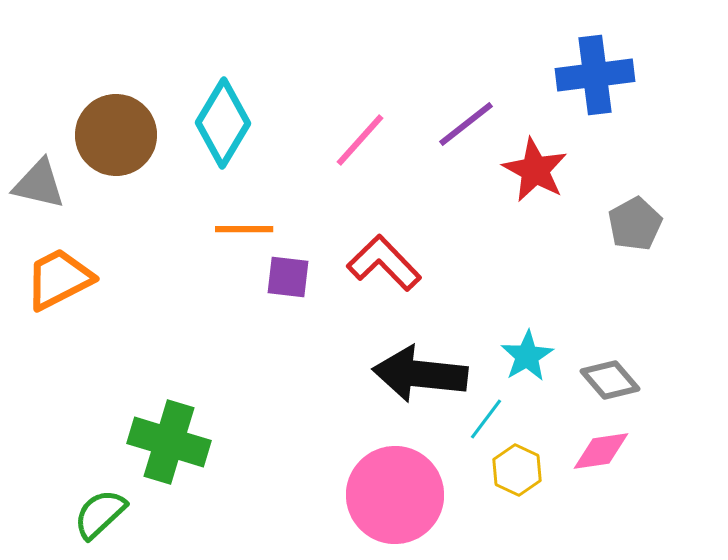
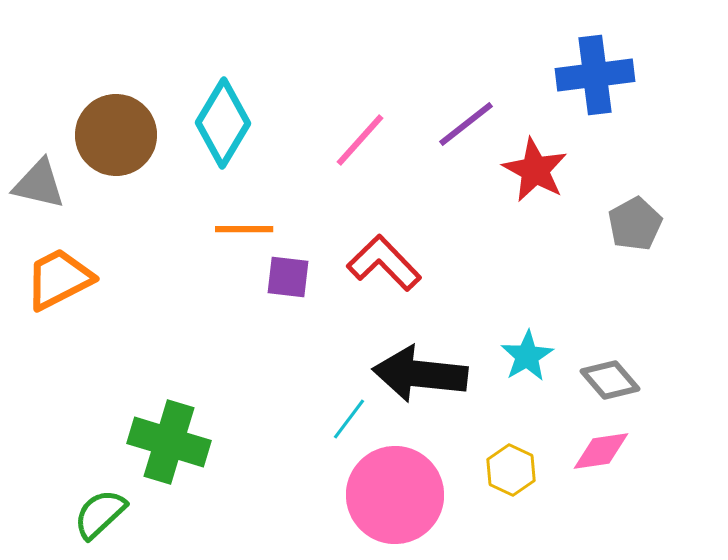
cyan line: moved 137 px left
yellow hexagon: moved 6 px left
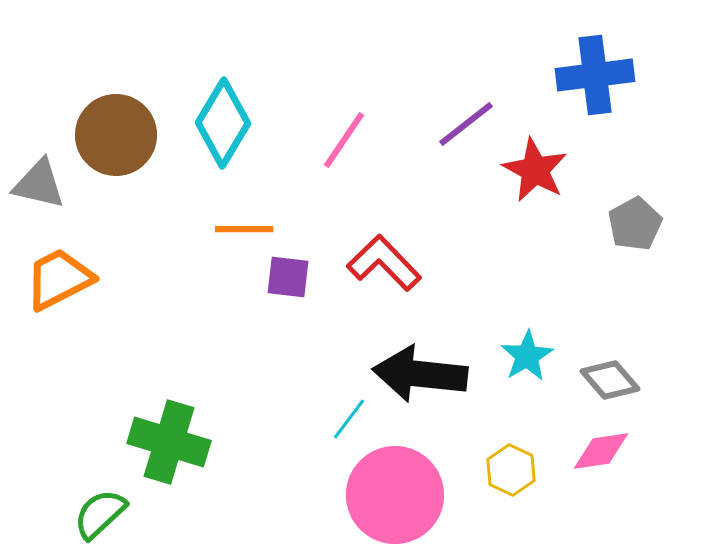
pink line: moved 16 px left; rotated 8 degrees counterclockwise
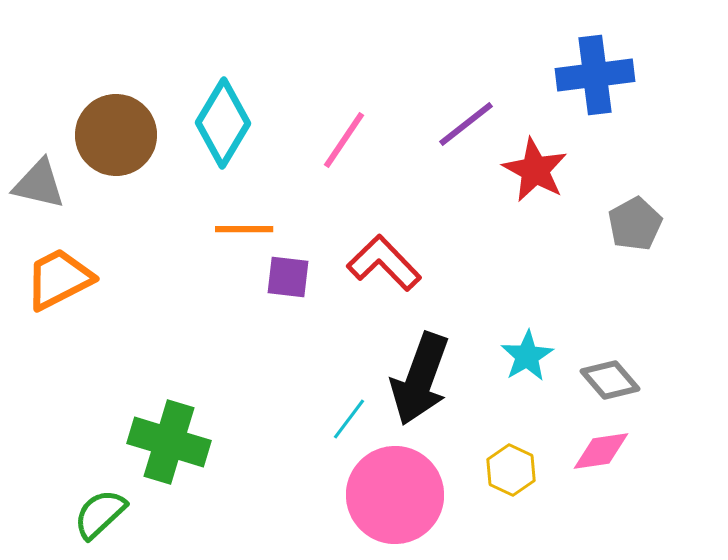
black arrow: moved 5 px down; rotated 76 degrees counterclockwise
